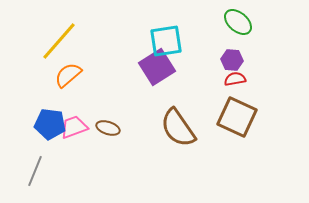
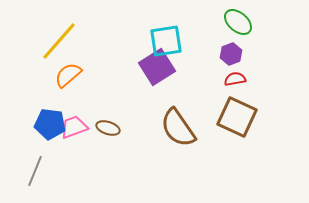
purple hexagon: moved 1 px left, 6 px up; rotated 25 degrees counterclockwise
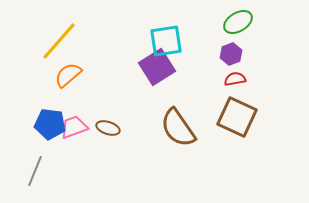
green ellipse: rotated 72 degrees counterclockwise
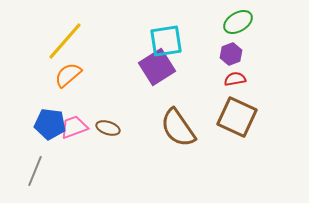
yellow line: moved 6 px right
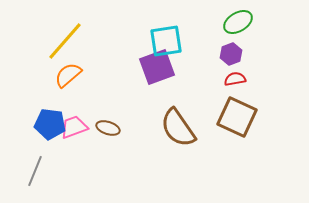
purple square: rotated 12 degrees clockwise
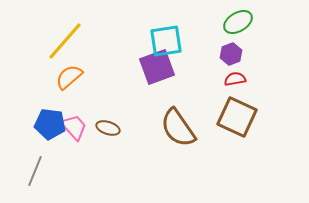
orange semicircle: moved 1 px right, 2 px down
pink trapezoid: rotated 68 degrees clockwise
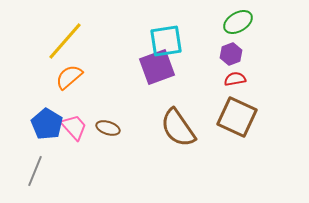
blue pentagon: moved 3 px left; rotated 24 degrees clockwise
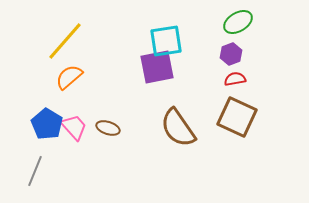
purple square: rotated 9 degrees clockwise
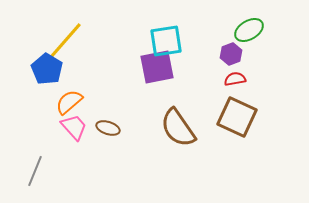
green ellipse: moved 11 px right, 8 px down
orange semicircle: moved 25 px down
blue pentagon: moved 55 px up
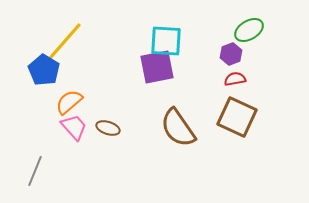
cyan square: rotated 12 degrees clockwise
blue pentagon: moved 3 px left, 1 px down
